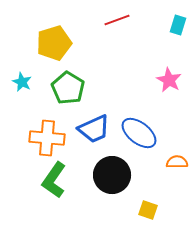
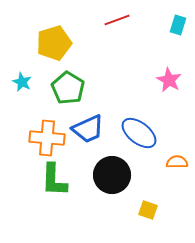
blue trapezoid: moved 6 px left
green L-shape: rotated 33 degrees counterclockwise
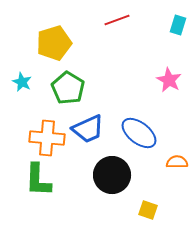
green L-shape: moved 16 px left
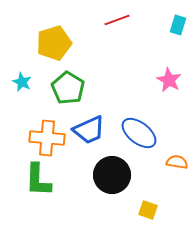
blue trapezoid: moved 1 px right, 1 px down
orange semicircle: rotated 10 degrees clockwise
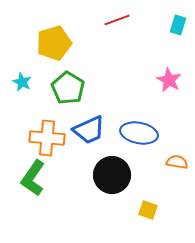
blue ellipse: rotated 27 degrees counterclockwise
green L-shape: moved 5 px left, 2 px up; rotated 33 degrees clockwise
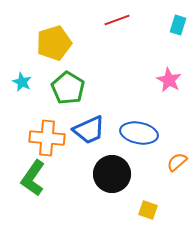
orange semicircle: rotated 50 degrees counterclockwise
black circle: moved 1 px up
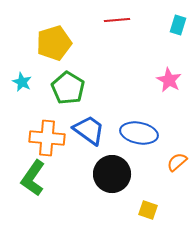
red line: rotated 15 degrees clockwise
blue trapezoid: rotated 120 degrees counterclockwise
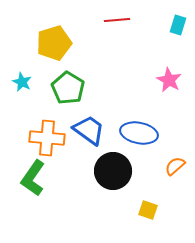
orange semicircle: moved 2 px left, 4 px down
black circle: moved 1 px right, 3 px up
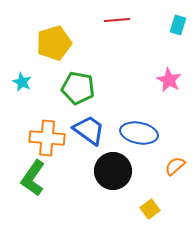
green pentagon: moved 10 px right; rotated 20 degrees counterclockwise
yellow square: moved 2 px right, 1 px up; rotated 36 degrees clockwise
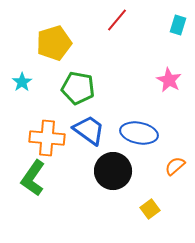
red line: rotated 45 degrees counterclockwise
cyan star: rotated 12 degrees clockwise
